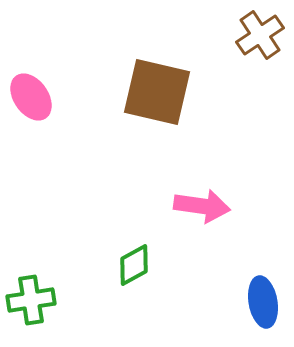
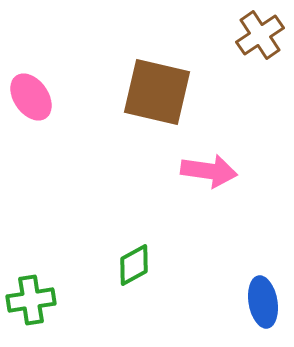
pink arrow: moved 7 px right, 35 px up
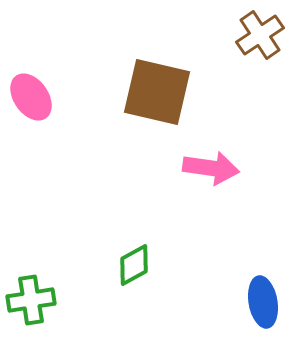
pink arrow: moved 2 px right, 3 px up
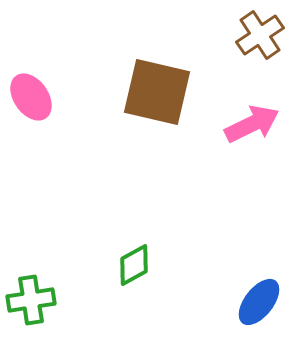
pink arrow: moved 41 px right, 44 px up; rotated 34 degrees counterclockwise
blue ellipse: moved 4 px left; rotated 48 degrees clockwise
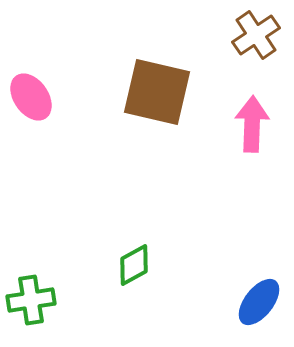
brown cross: moved 4 px left
pink arrow: rotated 62 degrees counterclockwise
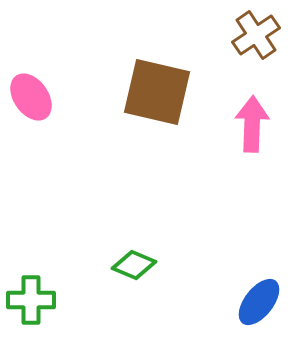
green diamond: rotated 51 degrees clockwise
green cross: rotated 9 degrees clockwise
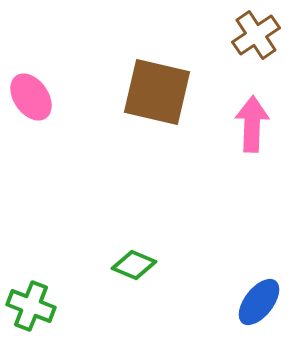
green cross: moved 6 px down; rotated 21 degrees clockwise
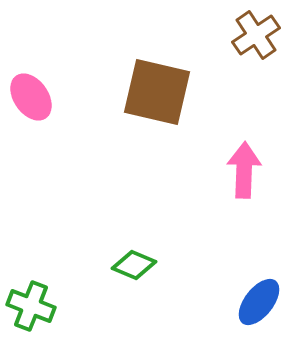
pink arrow: moved 8 px left, 46 px down
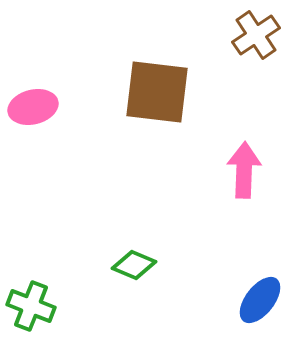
brown square: rotated 6 degrees counterclockwise
pink ellipse: moved 2 px right, 10 px down; rotated 69 degrees counterclockwise
blue ellipse: moved 1 px right, 2 px up
